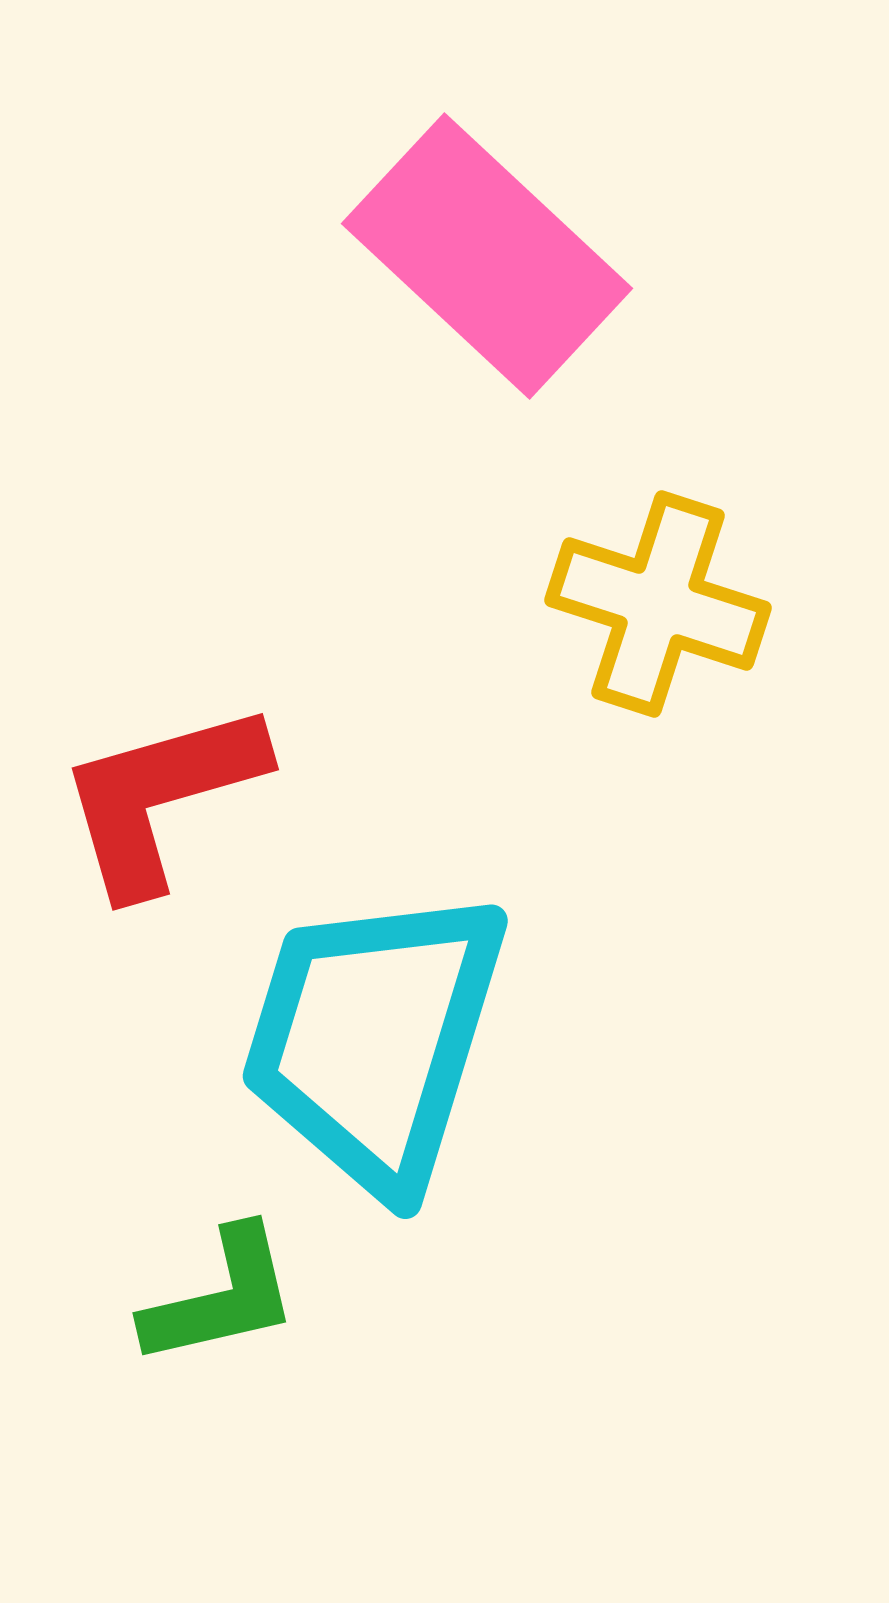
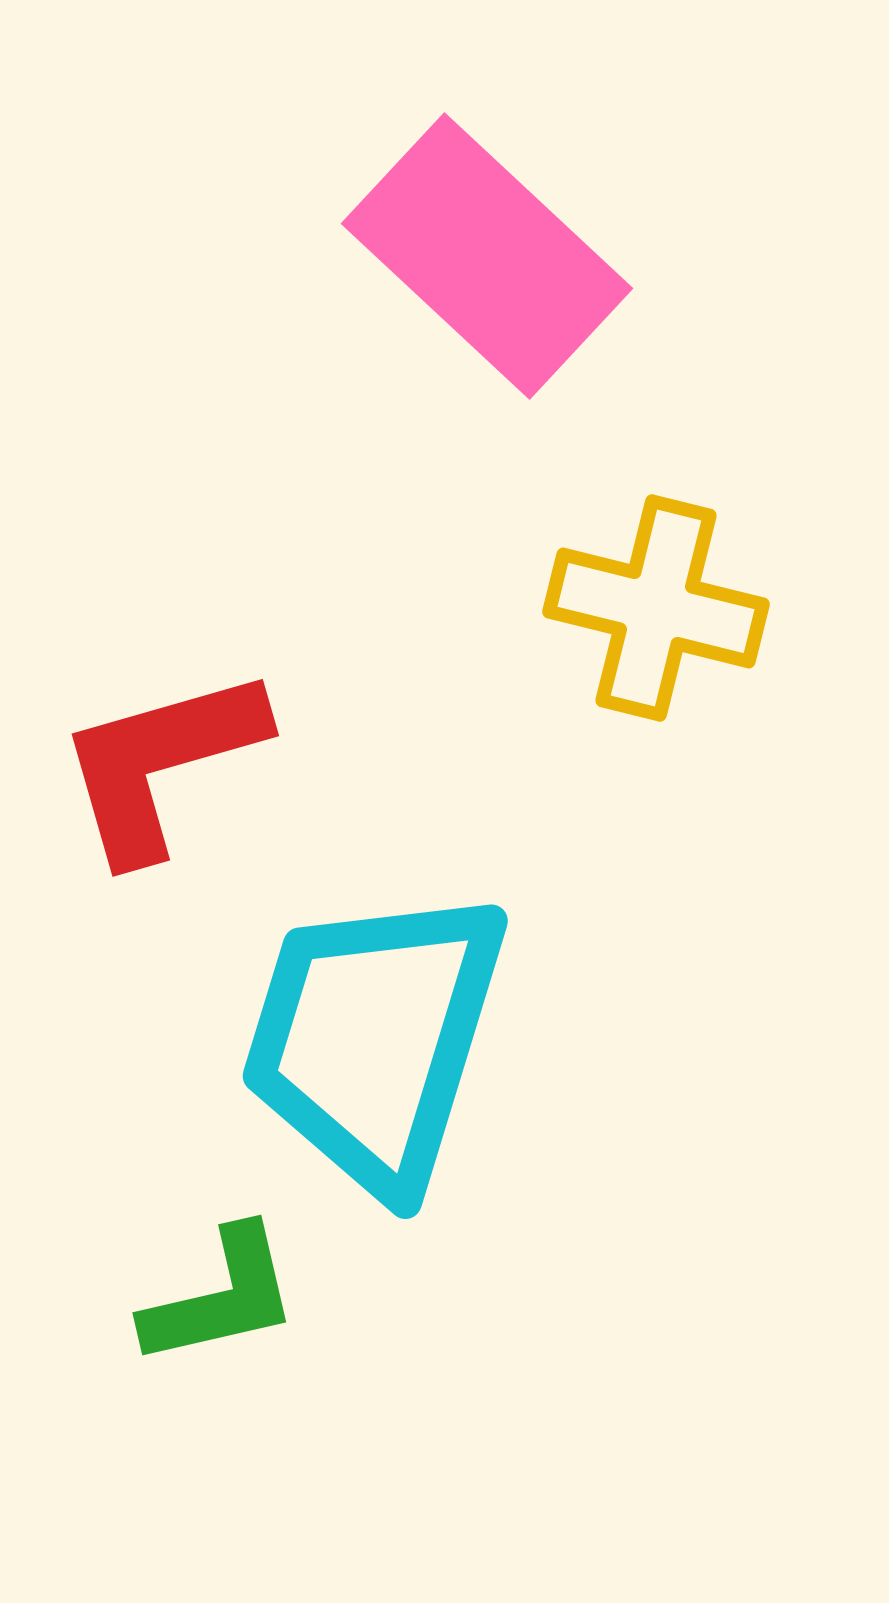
yellow cross: moved 2 px left, 4 px down; rotated 4 degrees counterclockwise
red L-shape: moved 34 px up
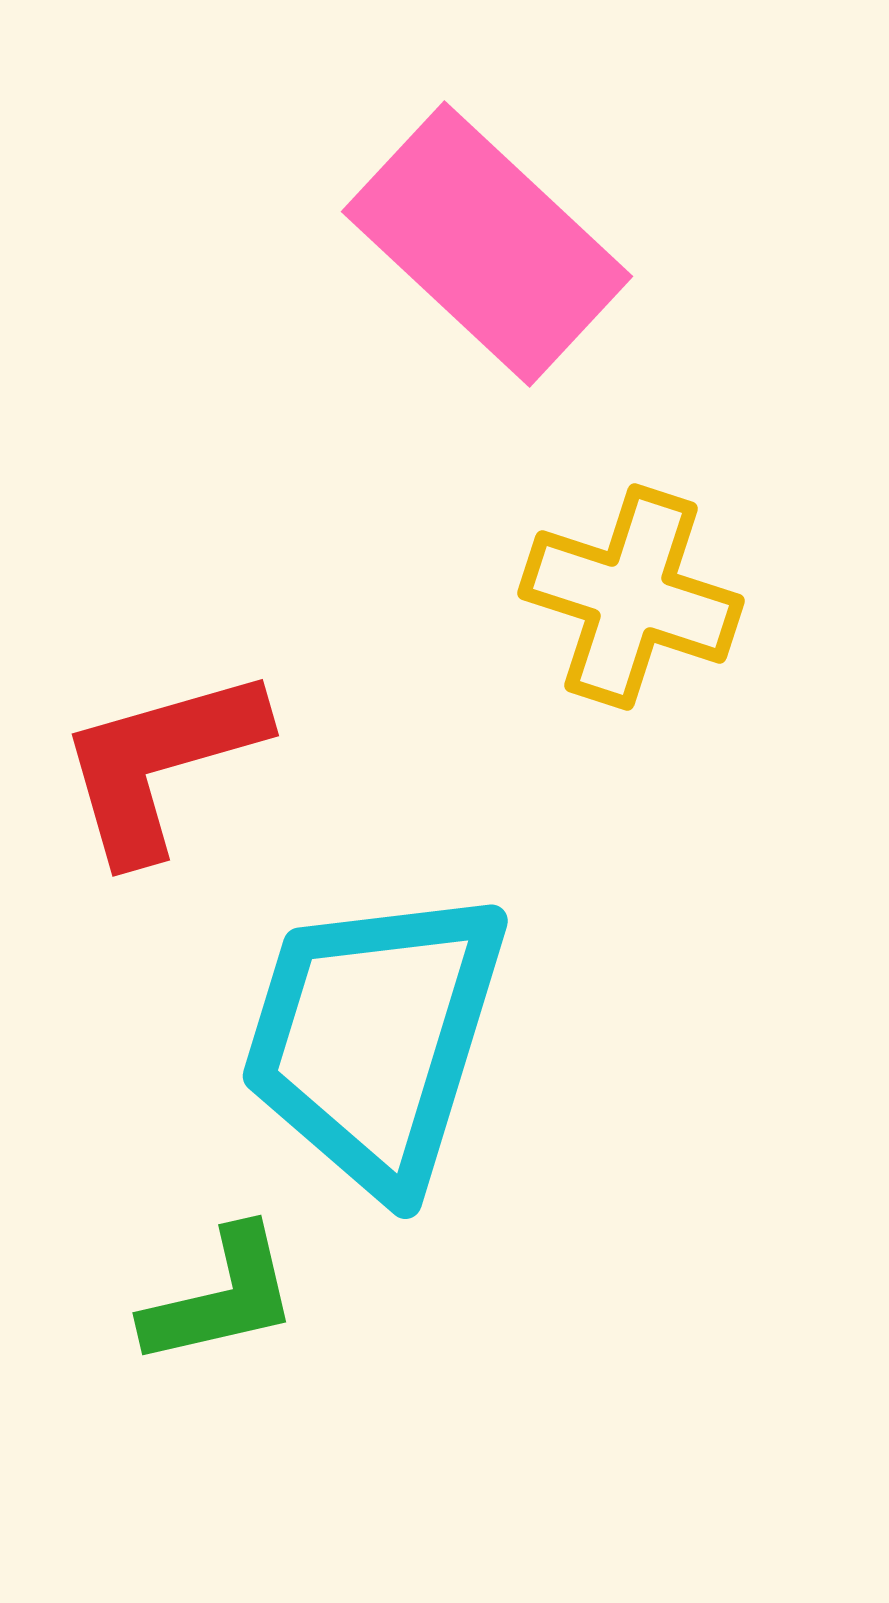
pink rectangle: moved 12 px up
yellow cross: moved 25 px left, 11 px up; rotated 4 degrees clockwise
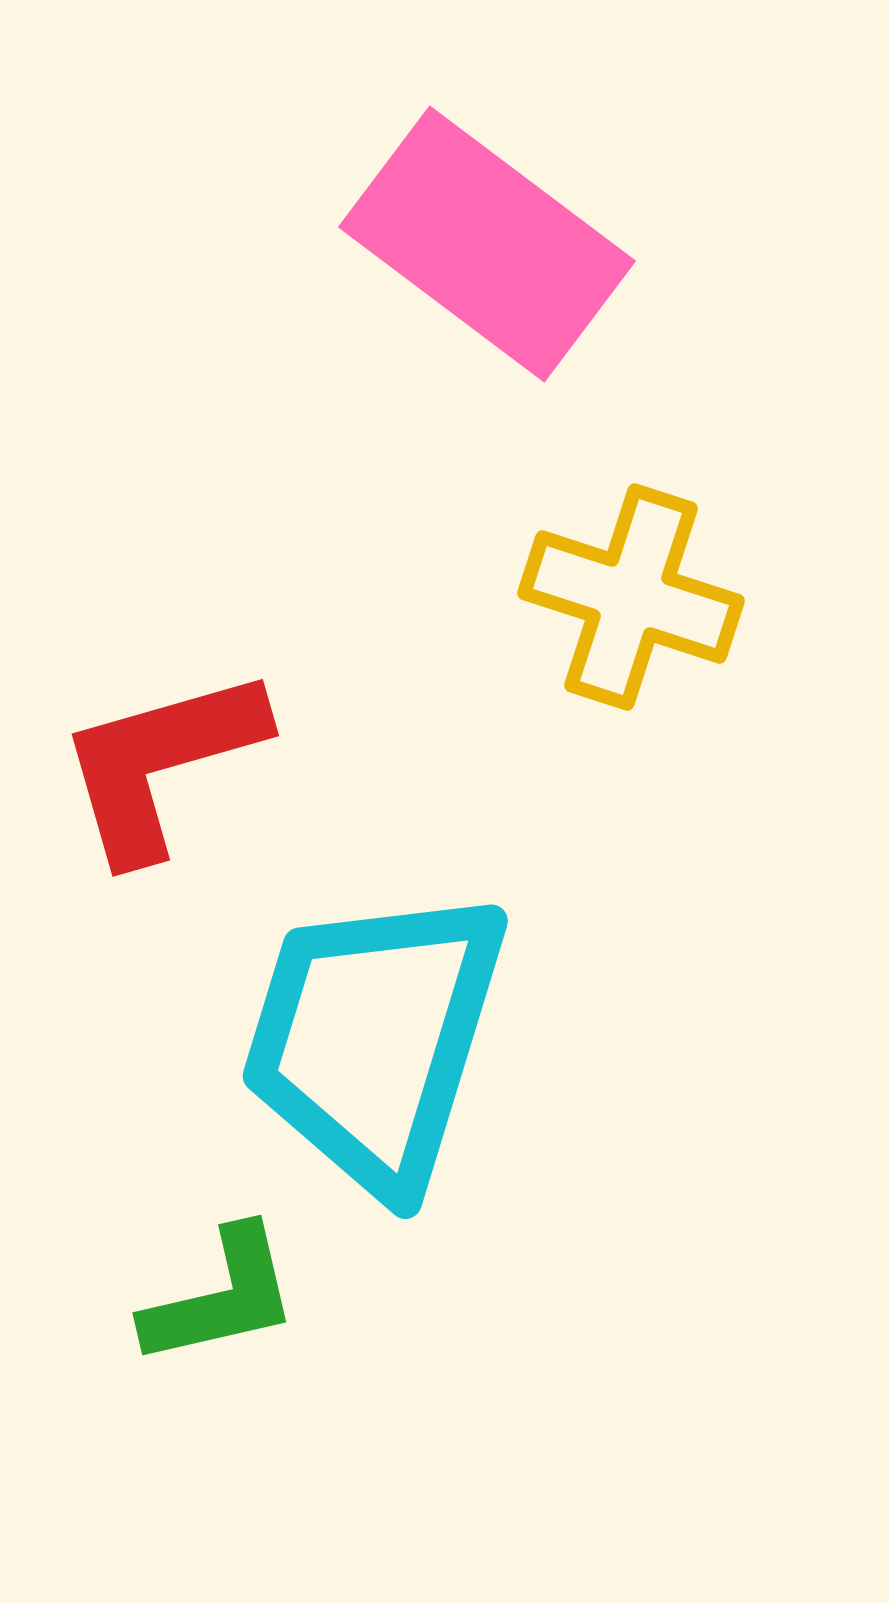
pink rectangle: rotated 6 degrees counterclockwise
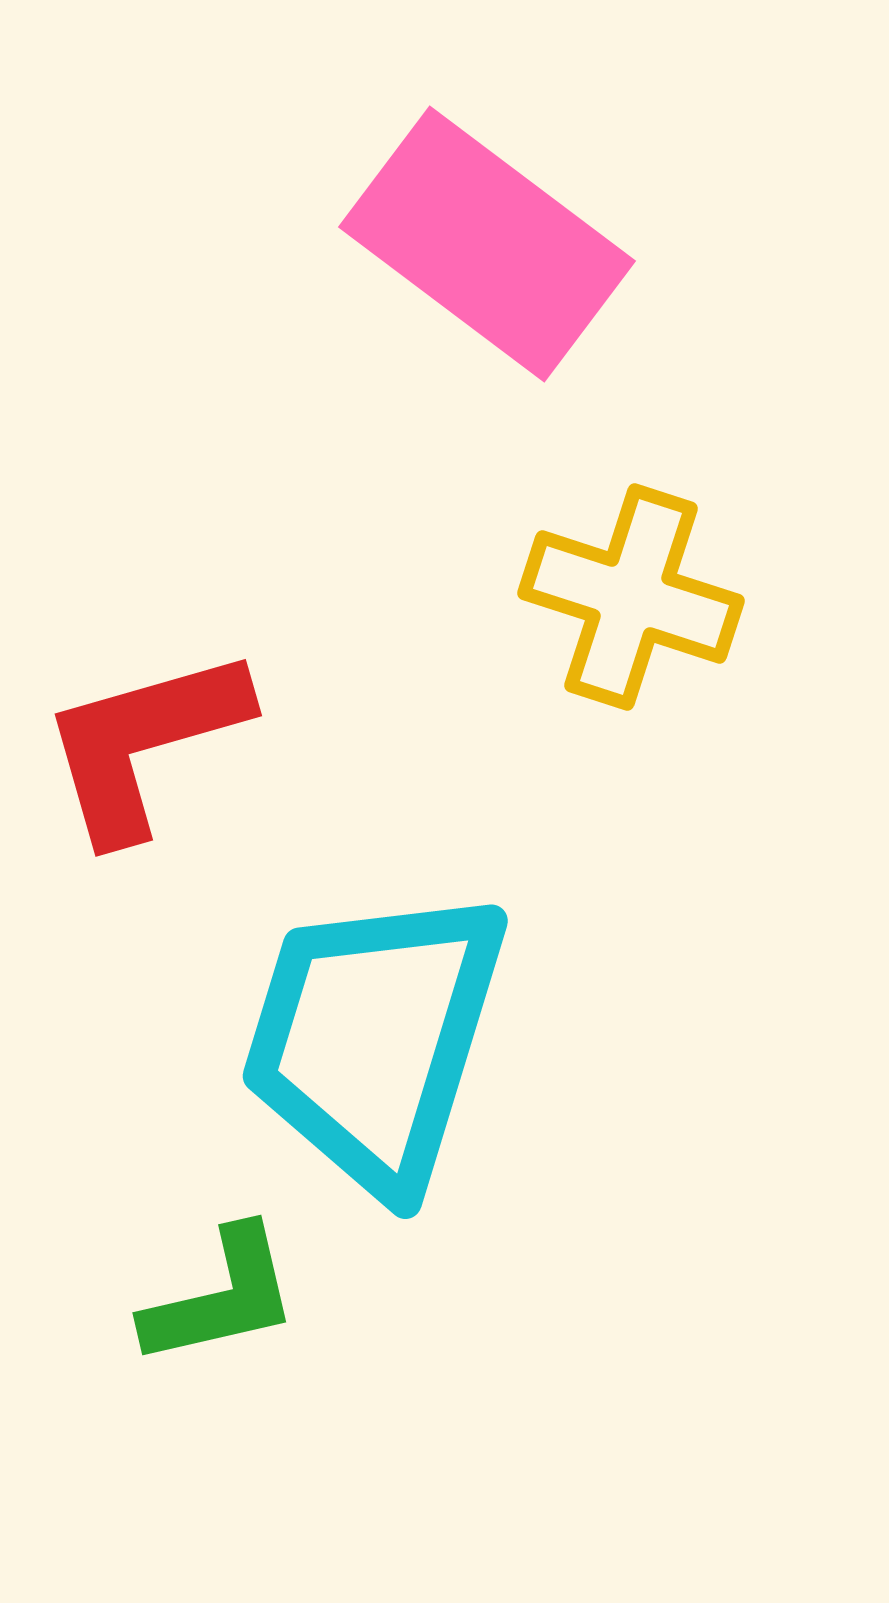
red L-shape: moved 17 px left, 20 px up
